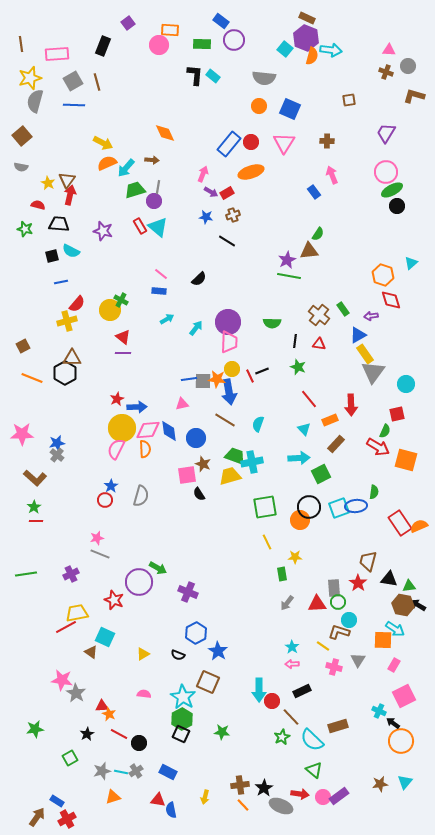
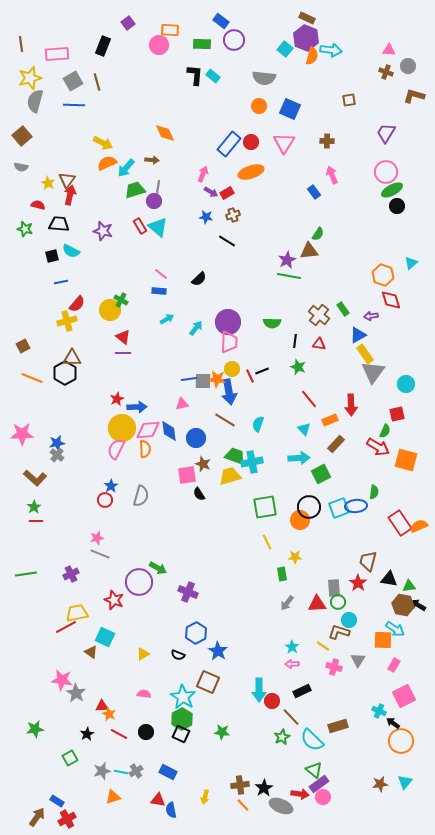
black circle at (139, 743): moved 7 px right, 11 px up
purple rectangle at (339, 796): moved 20 px left, 12 px up
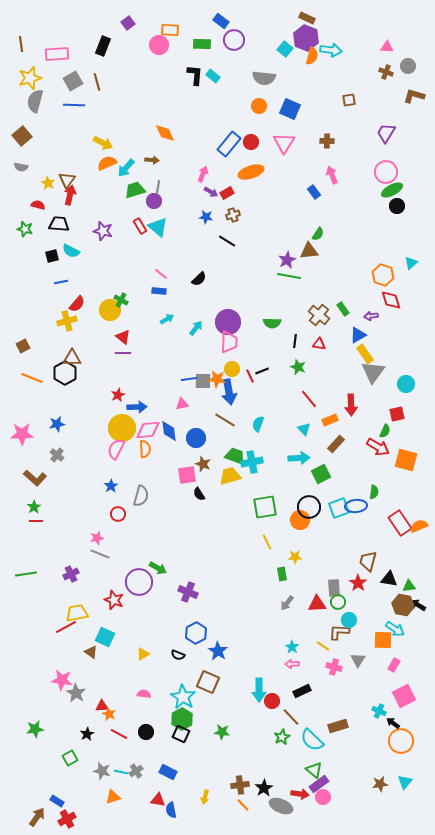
pink triangle at (389, 50): moved 2 px left, 3 px up
red star at (117, 399): moved 1 px right, 4 px up
blue star at (57, 443): moved 19 px up
red circle at (105, 500): moved 13 px right, 14 px down
brown L-shape at (339, 632): rotated 15 degrees counterclockwise
gray star at (102, 771): rotated 30 degrees clockwise
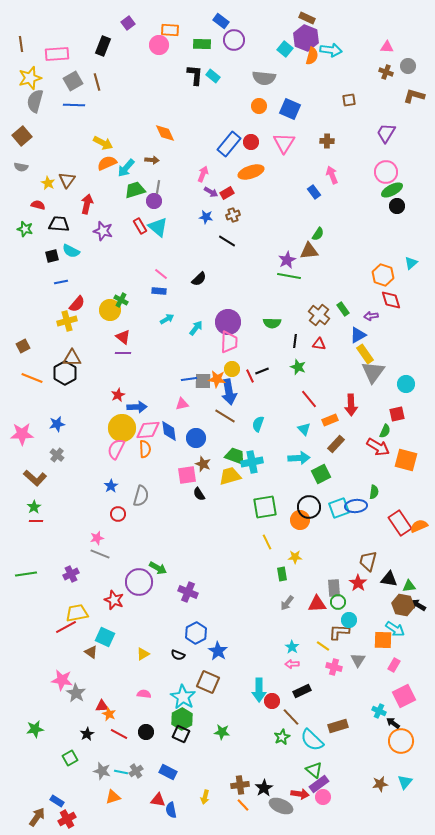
red arrow at (70, 195): moved 17 px right, 9 px down
brown line at (225, 420): moved 4 px up
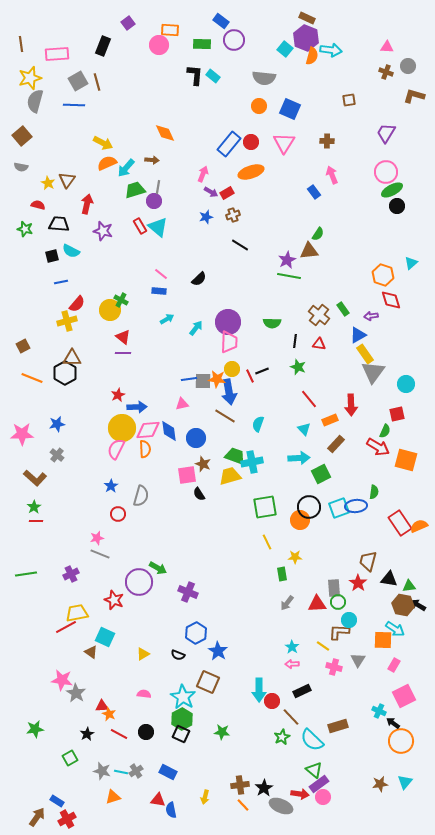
gray square at (73, 81): moved 5 px right
blue star at (206, 217): rotated 24 degrees counterclockwise
black line at (227, 241): moved 13 px right, 4 px down
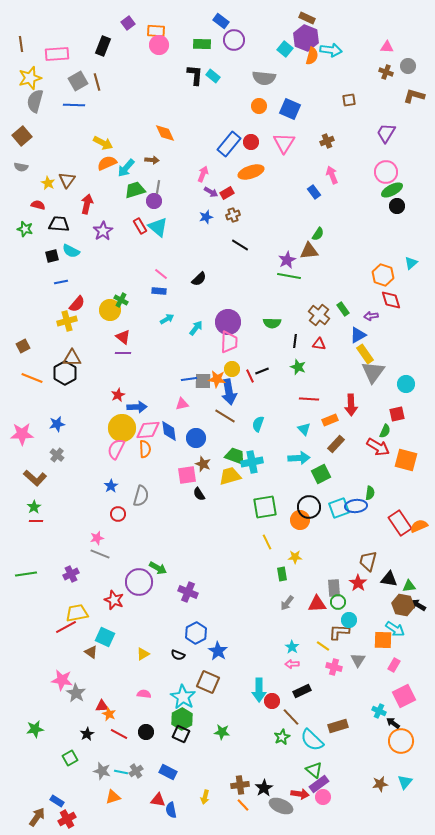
orange rectangle at (170, 30): moved 14 px left, 1 px down
brown cross at (327, 141): rotated 24 degrees counterclockwise
purple star at (103, 231): rotated 24 degrees clockwise
red line at (309, 399): rotated 48 degrees counterclockwise
green semicircle at (374, 492): moved 4 px left, 1 px down
